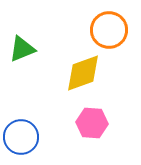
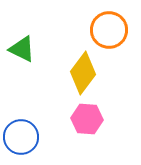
green triangle: rotated 48 degrees clockwise
yellow diamond: rotated 33 degrees counterclockwise
pink hexagon: moved 5 px left, 4 px up
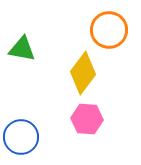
green triangle: rotated 16 degrees counterclockwise
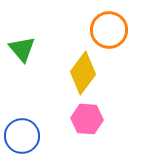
green triangle: rotated 40 degrees clockwise
blue circle: moved 1 px right, 1 px up
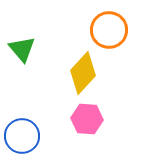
yellow diamond: rotated 6 degrees clockwise
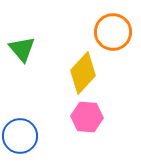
orange circle: moved 4 px right, 2 px down
pink hexagon: moved 2 px up
blue circle: moved 2 px left
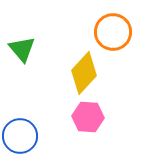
yellow diamond: moved 1 px right
pink hexagon: moved 1 px right
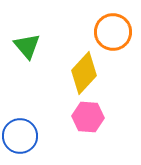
green triangle: moved 5 px right, 3 px up
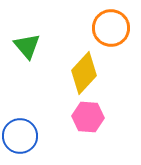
orange circle: moved 2 px left, 4 px up
